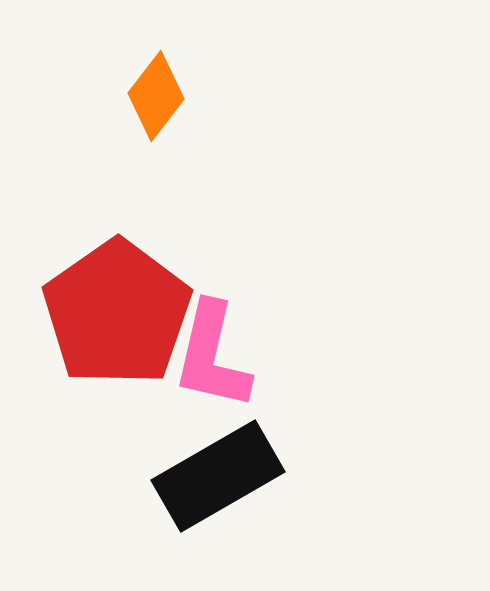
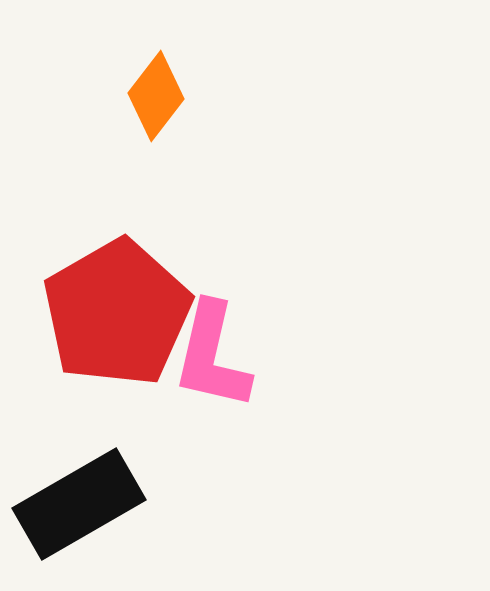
red pentagon: rotated 5 degrees clockwise
black rectangle: moved 139 px left, 28 px down
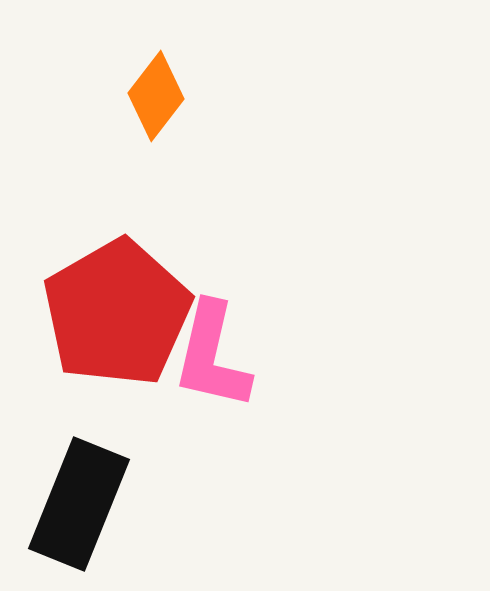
black rectangle: rotated 38 degrees counterclockwise
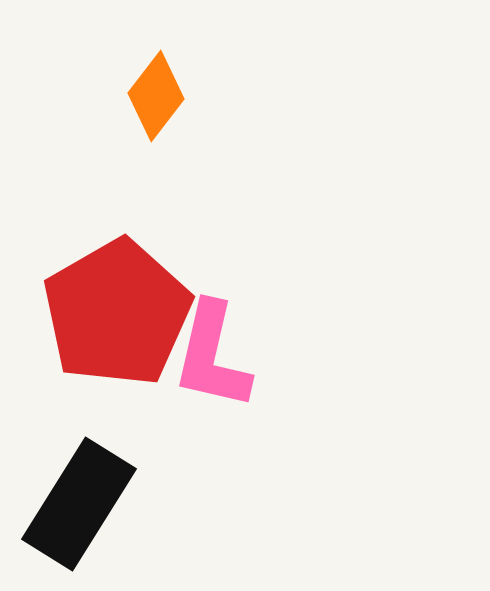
black rectangle: rotated 10 degrees clockwise
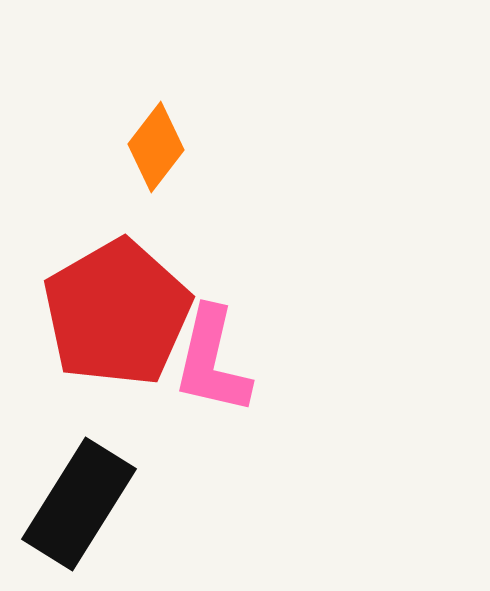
orange diamond: moved 51 px down
pink L-shape: moved 5 px down
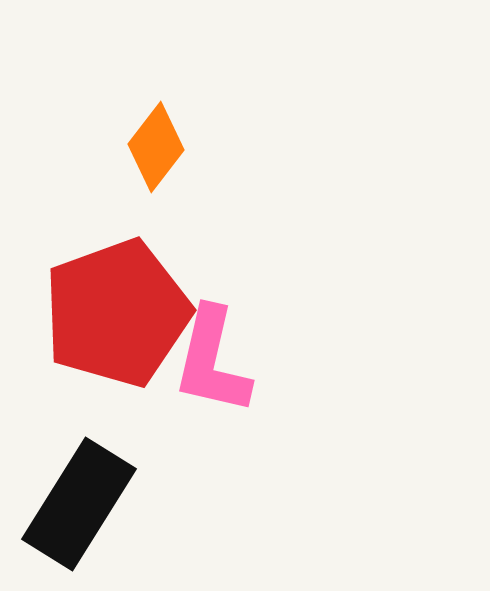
red pentagon: rotated 10 degrees clockwise
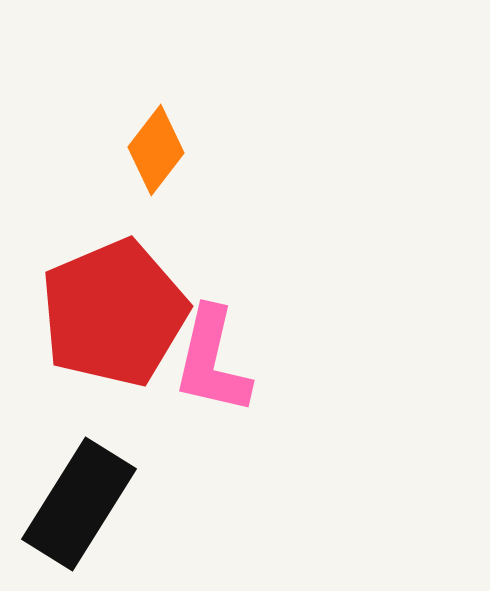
orange diamond: moved 3 px down
red pentagon: moved 3 px left; rotated 3 degrees counterclockwise
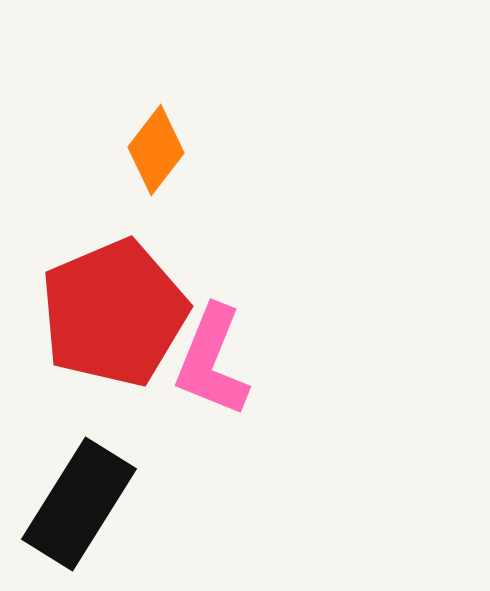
pink L-shape: rotated 9 degrees clockwise
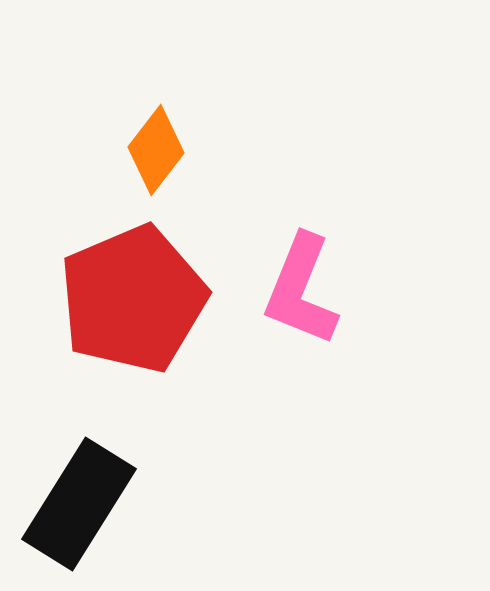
red pentagon: moved 19 px right, 14 px up
pink L-shape: moved 89 px right, 71 px up
